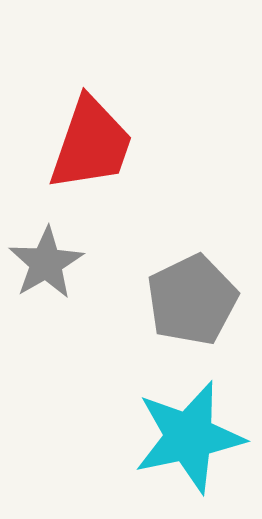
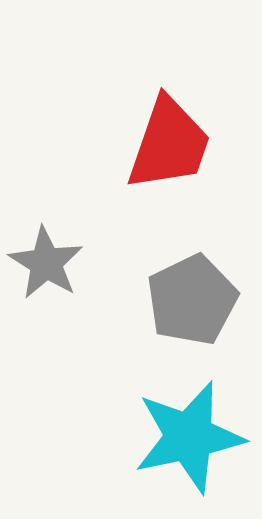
red trapezoid: moved 78 px right
gray star: rotated 10 degrees counterclockwise
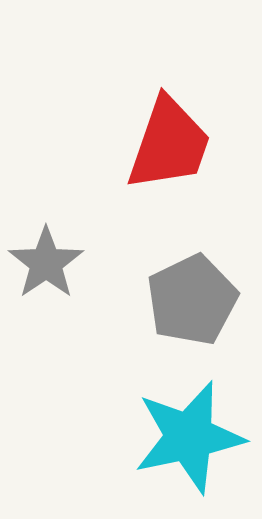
gray star: rotated 6 degrees clockwise
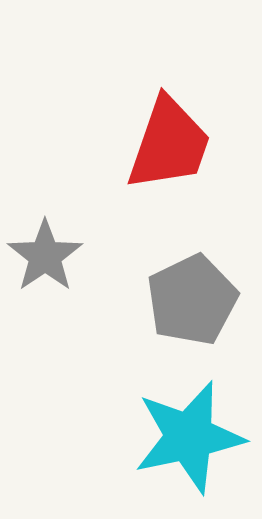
gray star: moved 1 px left, 7 px up
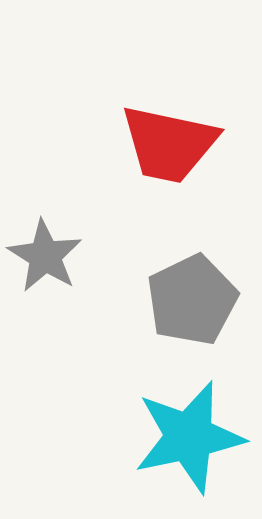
red trapezoid: rotated 83 degrees clockwise
gray star: rotated 6 degrees counterclockwise
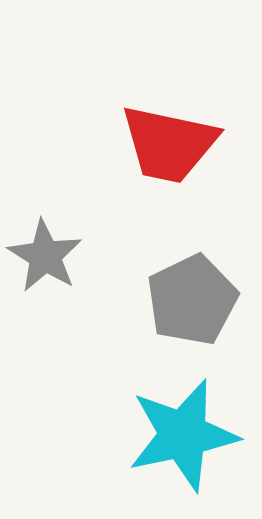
cyan star: moved 6 px left, 2 px up
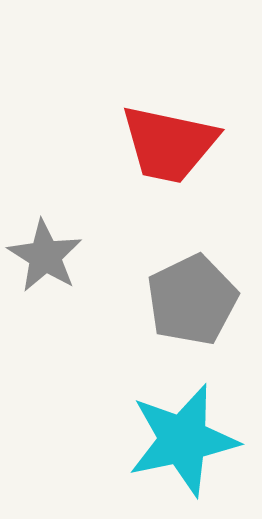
cyan star: moved 5 px down
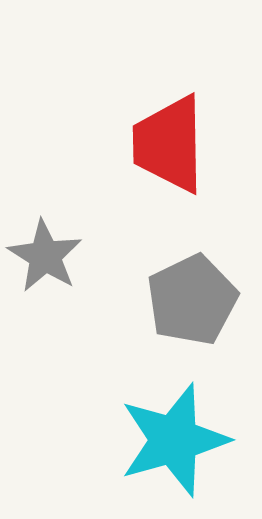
red trapezoid: rotated 77 degrees clockwise
cyan star: moved 9 px left; rotated 4 degrees counterclockwise
